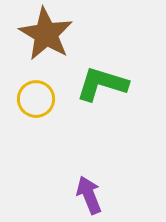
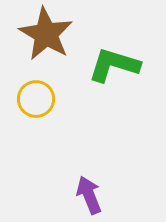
green L-shape: moved 12 px right, 19 px up
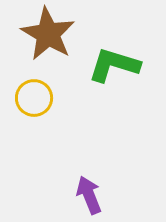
brown star: moved 2 px right
yellow circle: moved 2 px left, 1 px up
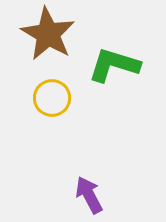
yellow circle: moved 18 px right
purple arrow: rotated 6 degrees counterclockwise
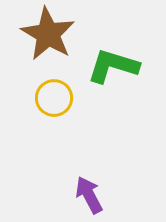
green L-shape: moved 1 px left, 1 px down
yellow circle: moved 2 px right
